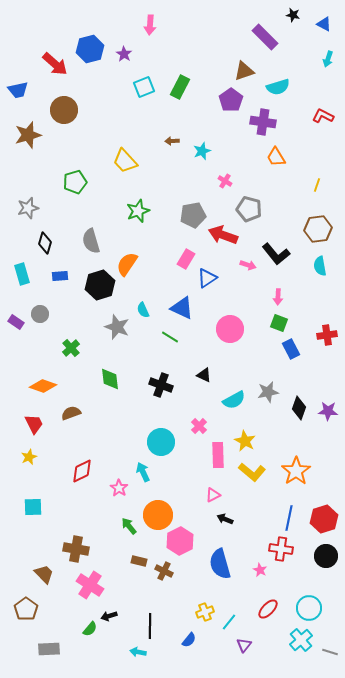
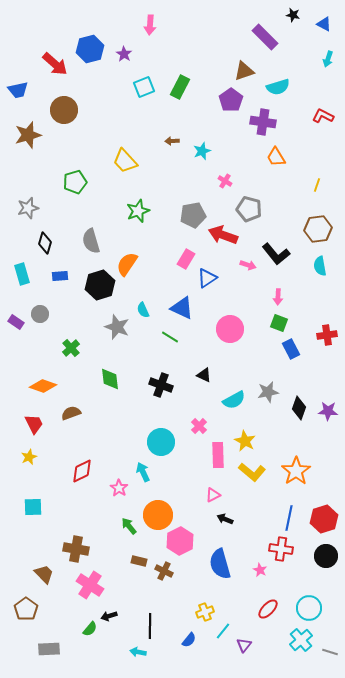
cyan line at (229, 622): moved 6 px left, 9 px down
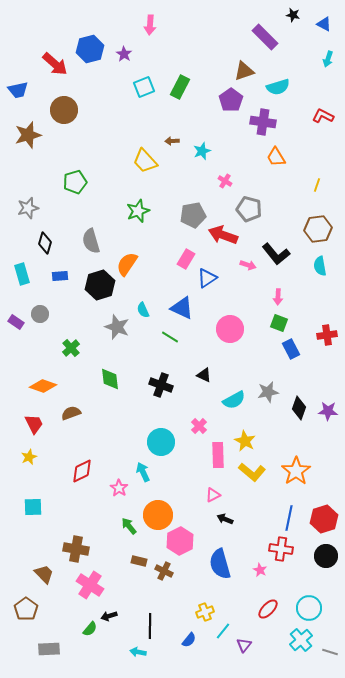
yellow trapezoid at (125, 161): moved 20 px right
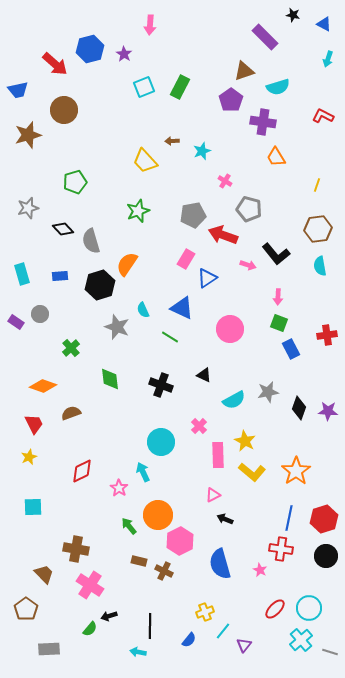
black diamond at (45, 243): moved 18 px right, 14 px up; rotated 60 degrees counterclockwise
red ellipse at (268, 609): moved 7 px right
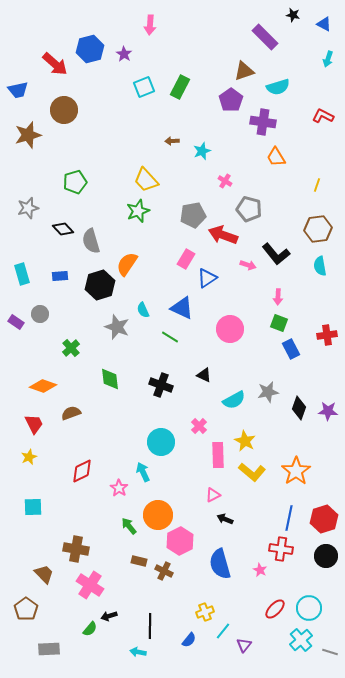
yellow trapezoid at (145, 161): moved 1 px right, 19 px down
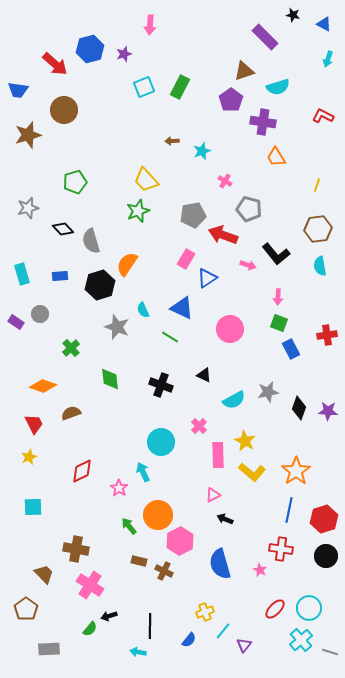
purple star at (124, 54): rotated 21 degrees clockwise
blue trapezoid at (18, 90): rotated 20 degrees clockwise
blue line at (289, 518): moved 8 px up
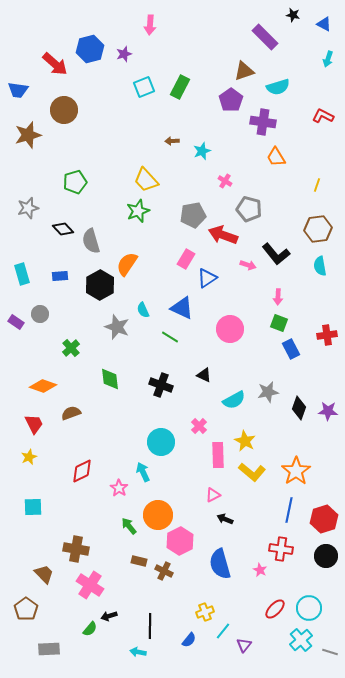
black hexagon at (100, 285): rotated 12 degrees counterclockwise
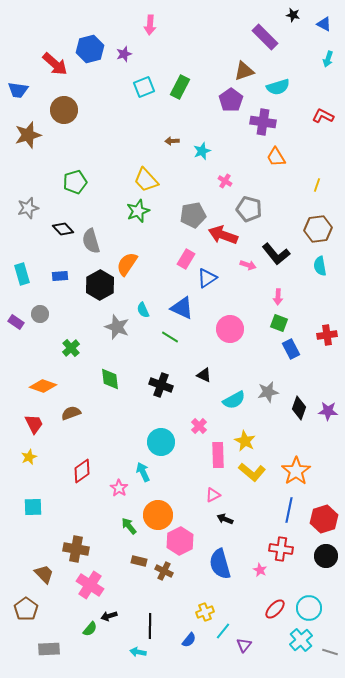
red diamond at (82, 471): rotated 10 degrees counterclockwise
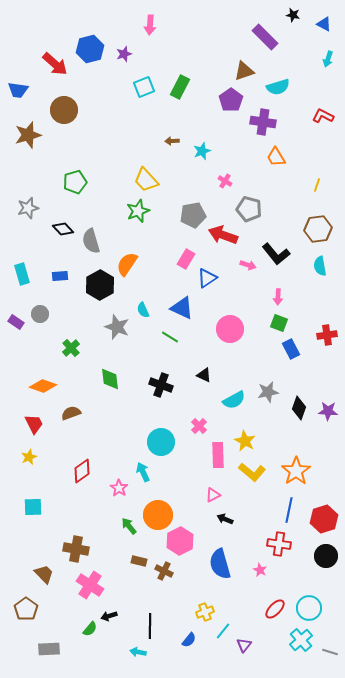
red cross at (281, 549): moved 2 px left, 5 px up
